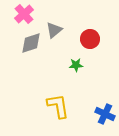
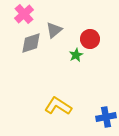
green star: moved 10 px up; rotated 24 degrees counterclockwise
yellow L-shape: rotated 48 degrees counterclockwise
blue cross: moved 1 px right, 3 px down; rotated 36 degrees counterclockwise
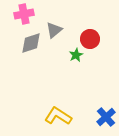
pink cross: rotated 30 degrees clockwise
yellow L-shape: moved 10 px down
blue cross: rotated 30 degrees counterclockwise
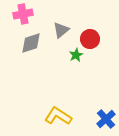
pink cross: moved 1 px left
gray triangle: moved 7 px right
blue cross: moved 2 px down
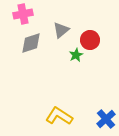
red circle: moved 1 px down
yellow L-shape: moved 1 px right
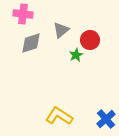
pink cross: rotated 18 degrees clockwise
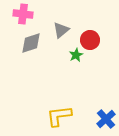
yellow L-shape: rotated 40 degrees counterclockwise
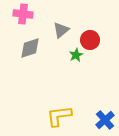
gray diamond: moved 1 px left, 5 px down
blue cross: moved 1 px left, 1 px down
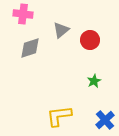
green star: moved 18 px right, 26 px down
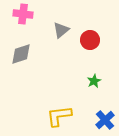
gray diamond: moved 9 px left, 6 px down
